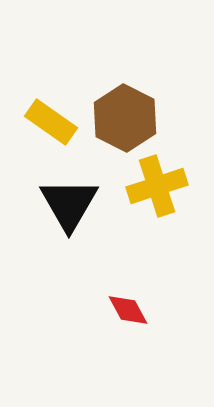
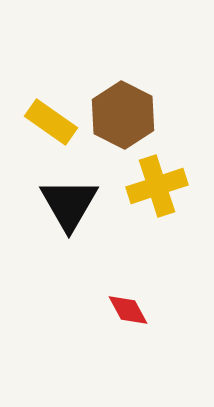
brown hexagon: moved 2 px left, 3 px up
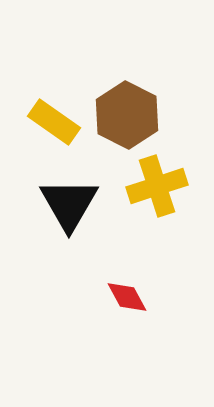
brown hexagon: moved 4 px right
yellow rectangle: moved 3 px right
red diamond: moved 1 px left, 13 px up
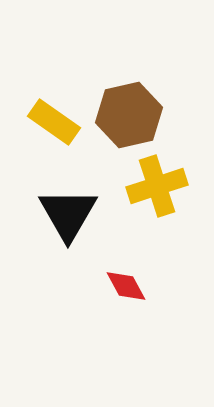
brown hexagon: moved 2 px right; rotated 20 degrees clockwise
black triangle: moved 1 px left, 10 px down
red diamond: moved 1 px left, 11 px up
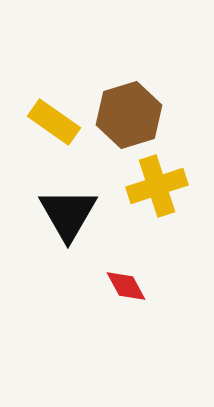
brown hexagon: rotated 4 degrees counterclockwise
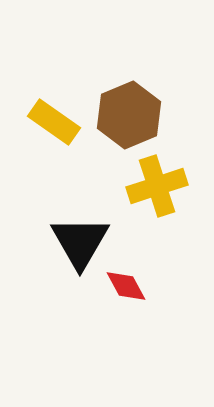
brown hexagon: rotated 6 degrees counterclockwise
black triangle: moved 12 px right, 28 px down
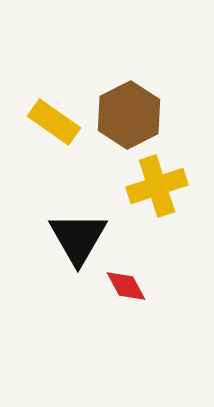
brown hexagon: rotated 4 degrees counterclockwise
black triangle: moved 2 px left, 4 px up
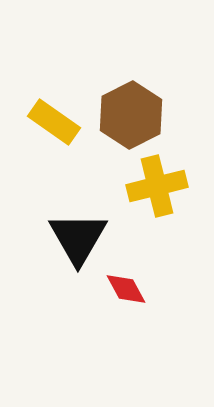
brown hexagon: moved 2 px right
yellow cross: rotated 4 degrees clockwise
red diamond: moved 3 px down
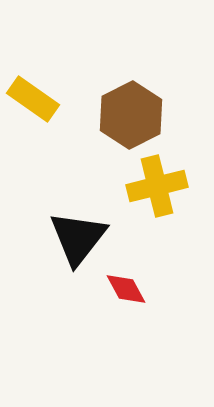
yellow rectangle: moved 21 px left, 23 px up
black triangle: rotated 8 degrees clockwise
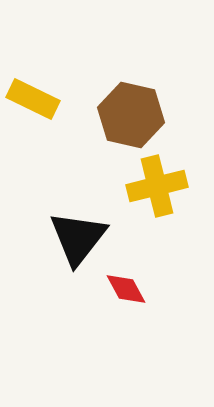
yellow rectangle: rotated 9 degrees counterclockwise
brown hexagon: rotated 20 degrees counterclockwise
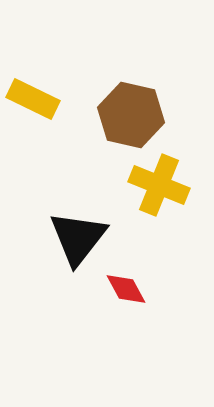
yellow cross: moved 2 px right, 1 px up; rotated 36 degrees clockwise
